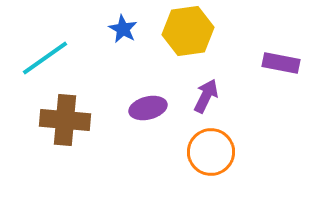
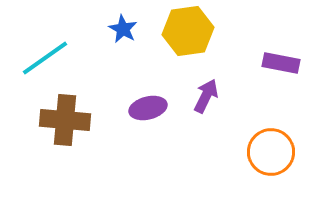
orange circle: moved 60 px right
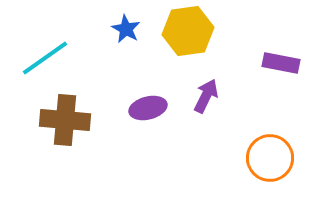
blue star: moved 3 px right
orange circle: moved 1 px left, 6 px down
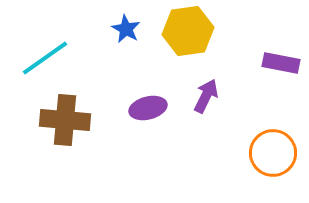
orange circle: moved 3 px right, 5 px up
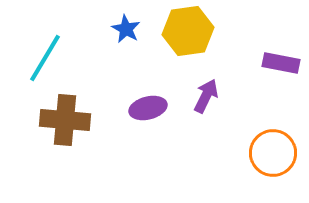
cyan line: rotated 24 degrees counterclockwise
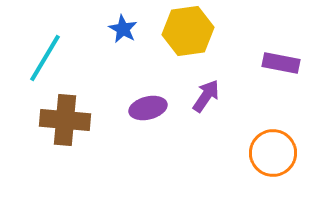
blue star: moved 3 px left
purple arrow: rotated 8 degrees clockwise
